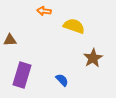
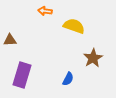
orange arrow: moved 1 px right
blue semicircle: moved 6 px right, 1 px up; rotated 72 degrees clockwise
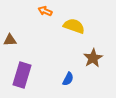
orange arrow: rotated 16 degrees clockwise
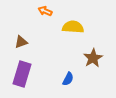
yellow semicircle: moved 1 px left, 1 px down; rotated 15 degrees counterclockwise
brown triangle: moved 11 px right, 2 px down; rotated 16 degrees counterclockwise
purple rectangle: moved 1 px up
